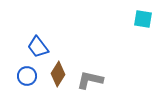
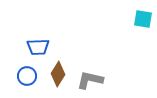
blue trapezoid: rotated 55 degrees counterclockwise
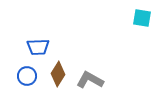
cyan square: moved 1 px left, 1 px up
gray L-shape: rotated 16 degrees clockwise
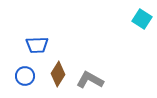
cyan square: moved 1 px down; rotated 24 degrees clockwise
blue trapezoid: moved 1 px left, 2 px up
blue circle: moved 2 px left
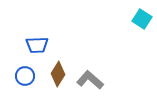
gray L-shape: rotated 12 degrees clockwise
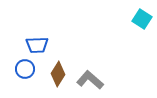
blue circle: moved 7 px up
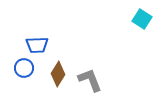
blue circle: moved 1 px left, 1 px up
gray L-shape: rotated 28 degrees clockwise
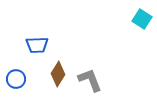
blue circle: moved 8 px left, 11 px down
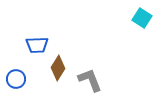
cyan square: moved 1 px up
brown diamond: moved 6 px up
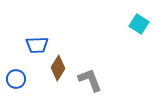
cyan square: moved 3 px left, 6 px down
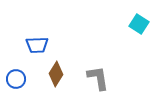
brown diamond: moved 2 px left, 6 px down
gray L-shape: moved 8 px right, 2 px up; rotated 12 degrees clockwise
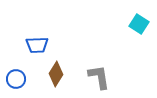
gray L-shape: moved 1 px right, 1 px up
